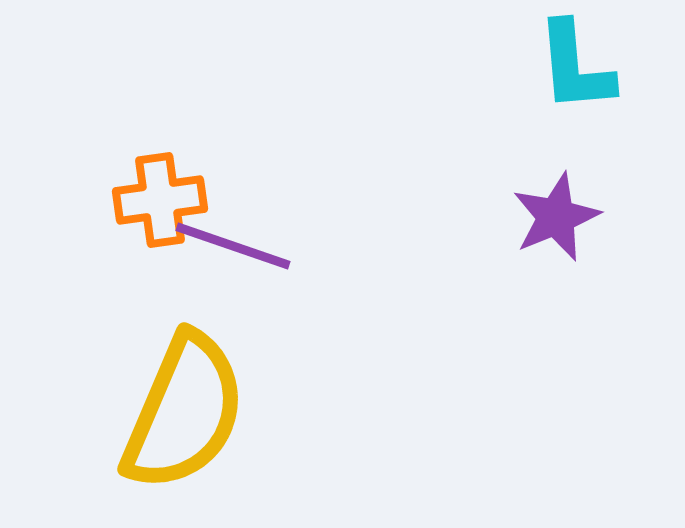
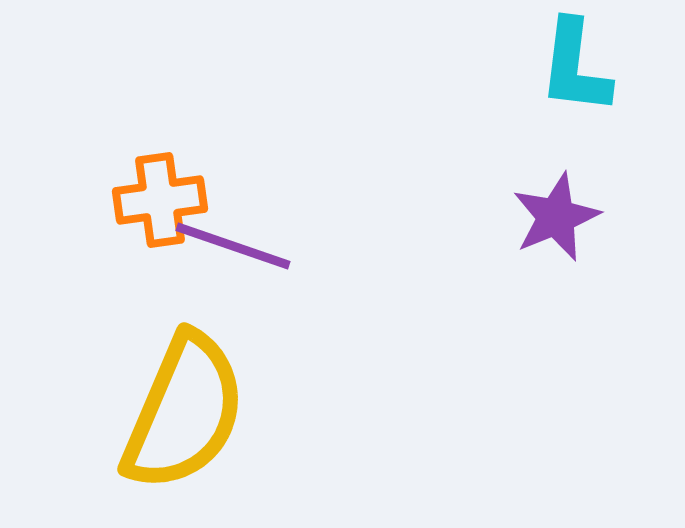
cyan L-shape: rotated 12 degrees clockwise
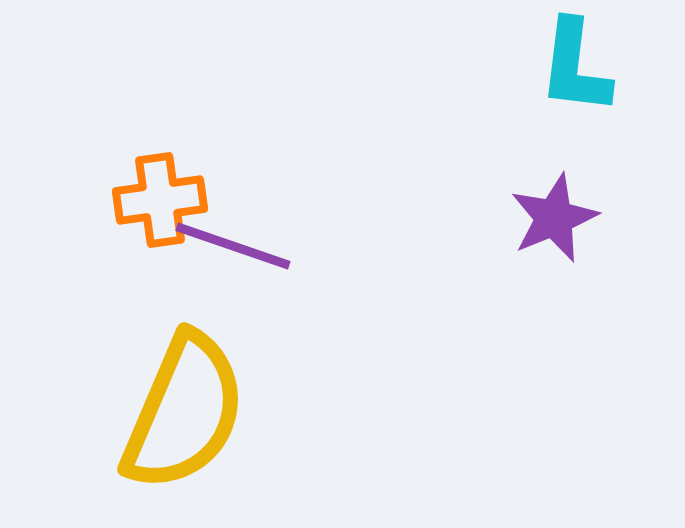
purple star: moved 2 px left, 1 px down
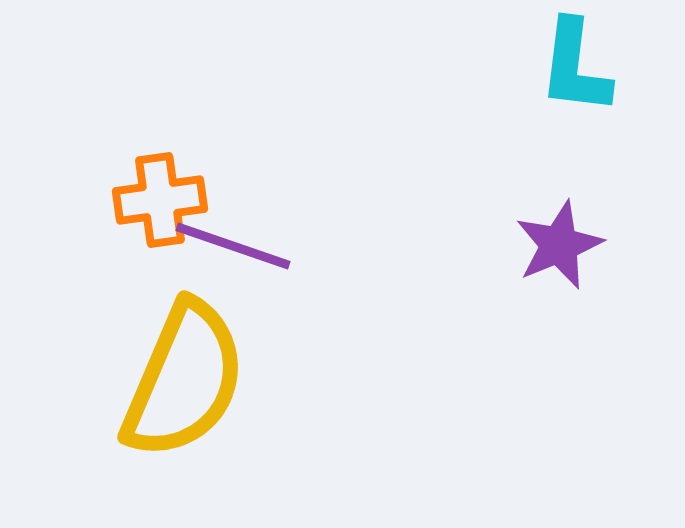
purple star: moved 5 px right, 27 px down
yellow semicircle: moved 32 px up
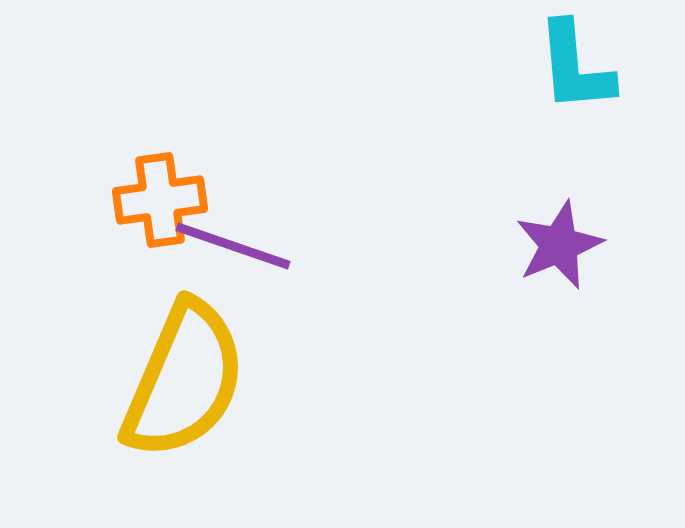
cyan L-shape: rotated 12 degrees counterclockwise
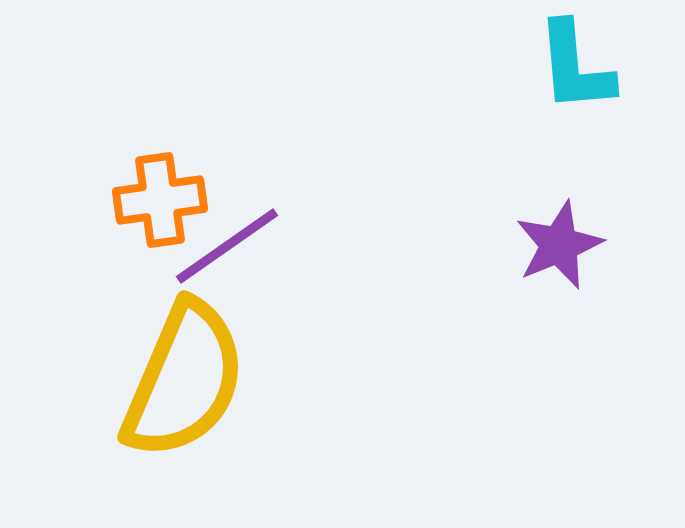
purple line: moved 6 px left; rotated 54 degrees counterclockwise
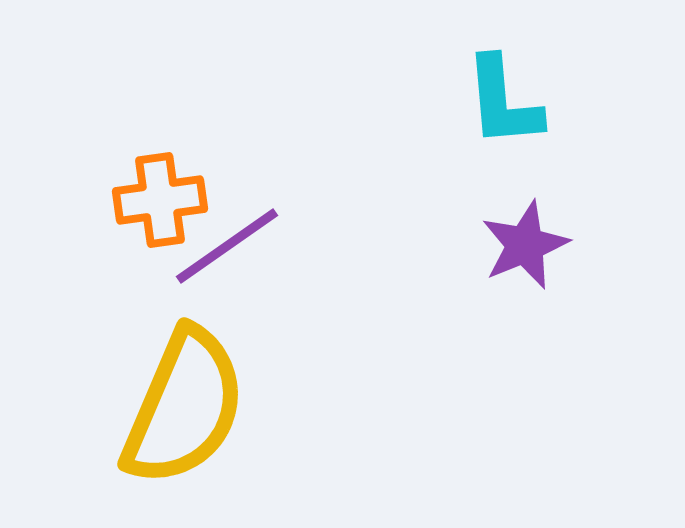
cyan L-shape: moved 72 px left, 35 px down
purple star: moved 34 px left
yellow semicircle: moved 27 px down
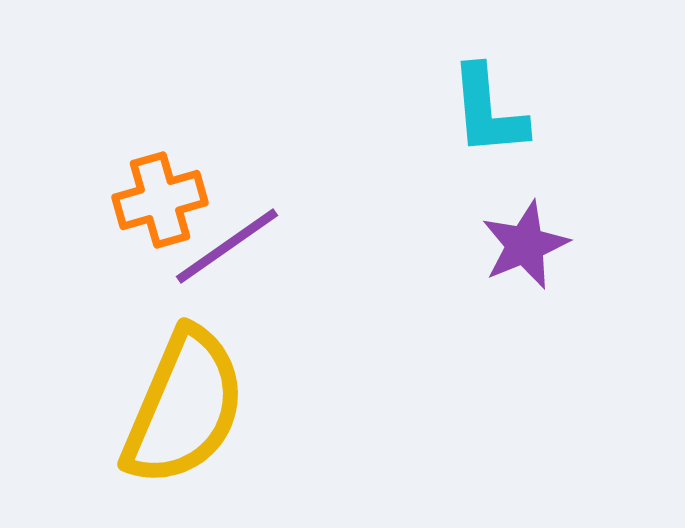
cyan L-shape: moved 15 px left, 9 px down
orange cross: rotated 8 degrees counterclockwise
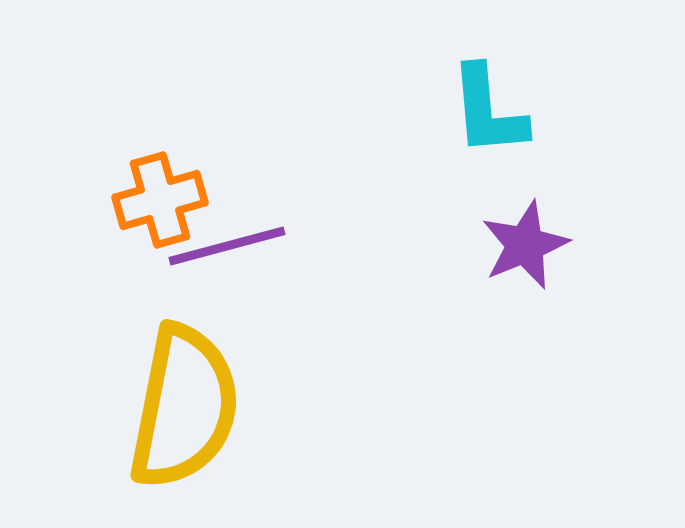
purple line: rotated 20 degrees clockwise
yellow semicircle: rotated 12 degrees counterclockwise
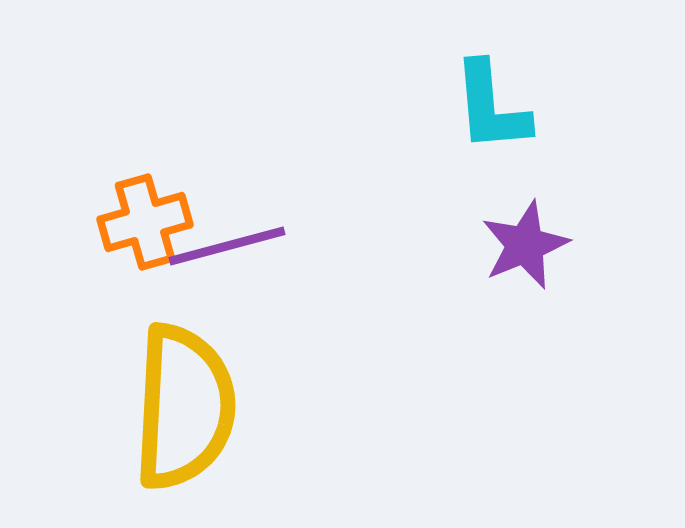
cyan L-shape: moved 3 px right, 4 px up
orange cross: moved 15 px left, 22 px down
yellow semicircle: rotated 8 degrees counterclockwise
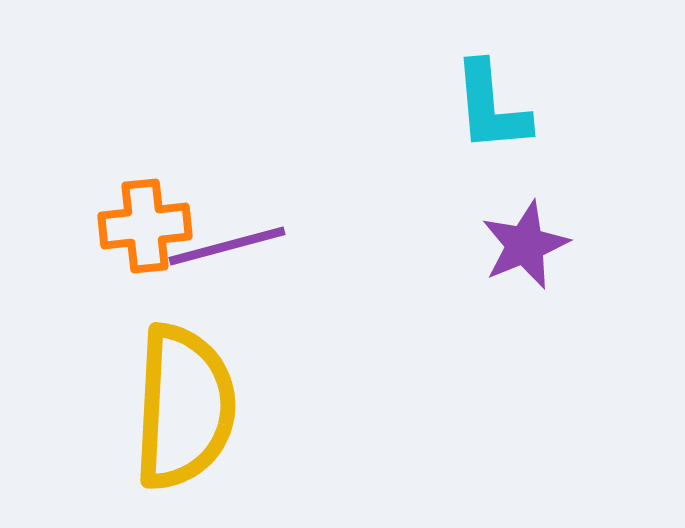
orange cross: moved 4 px down; rotated 10 degrees clockwise
